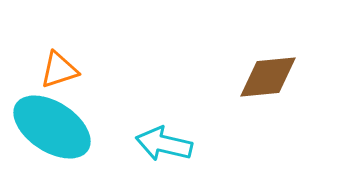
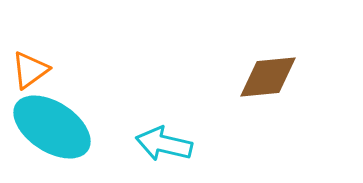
orange triangle: moved 29 px left; rotated 18 degrees counterclockwise
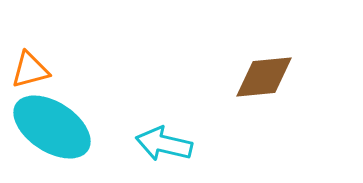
orange triangle: rotated 21 degrees clockwise
brown diamond: moved 4 px left
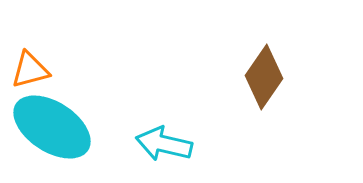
brown diamond: rotated 50 degrees counterclockwise
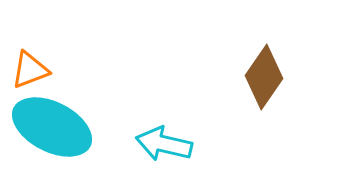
orange triangle: rotated 6 degrees counterclockwise
cyan ellipse: rotated 6 degrees counterclockwise
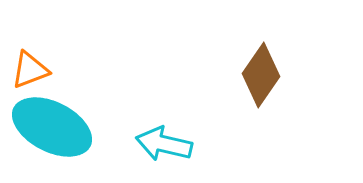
brown diamond: moved 3 px left, 2 px up
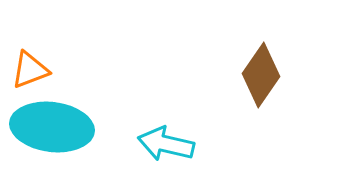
cyan ellipse: rotated 20 degrees counterclockwise
cyan arrow: moved 2 px right
